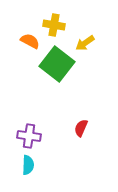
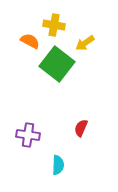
purple cross: moved 1 px left, 1 px up
cyan semicircle: moved 30 px right
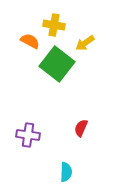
cyan semicircle: moved 8 px right, 7 px down
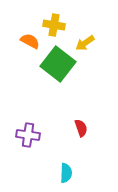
green square: moved 1 px right
red semicircle: rotated 138 degrees clockwise
cyan semicircle: moved 1 px down
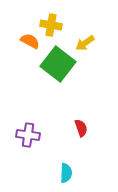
yellow cross: moved 3 px left
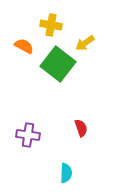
orange semicircle: moved 6 px left, 5 px down
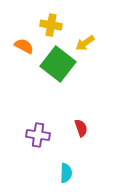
purple cross: moved 10 px right
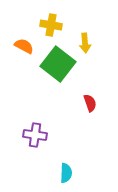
yellow arrow: rotated 60 degrees counterclockwise
red semicircle: moved 9 px right, 25 px up
purple cross: moved 3 px left
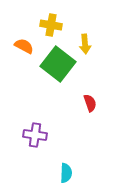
yellow arrow: moved 1 px down
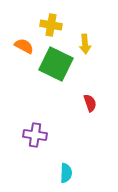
green square: moved 2 px left; rotated 12 degrees counterclockwise
